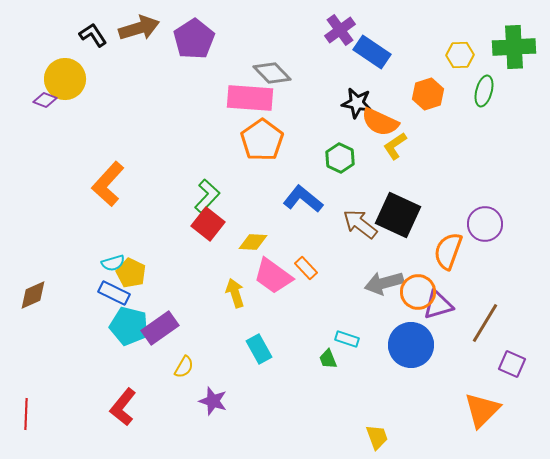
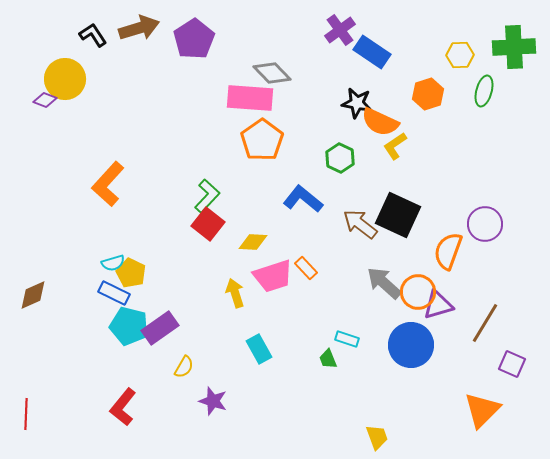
pink trapezoid at (273, 276): rotated 54 degrees counterclockwise
gray arrow at (384, 283): rotated 57 degrees clockwise
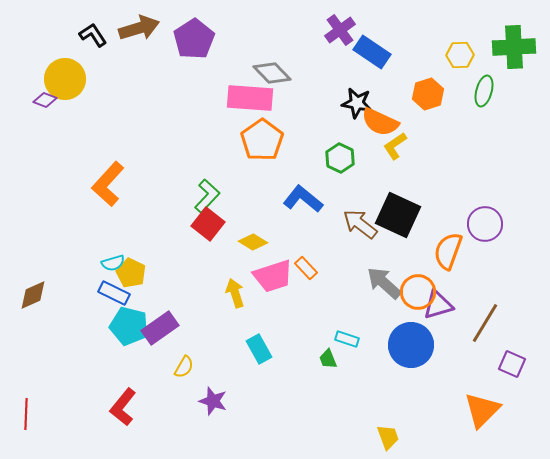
yellow diamond at (253, 242): rotated 28 degrees clockwise
yellow trapezoid at (377, 437): moved 11 px right
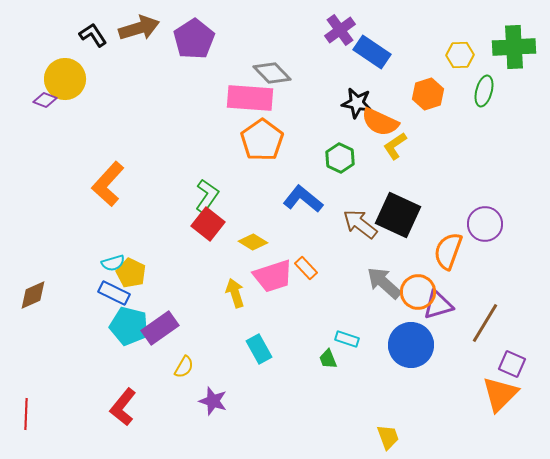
green L-shape at (207, 196): rotated 8 degrees counterclockwise
orange triangle at (482, 410): moved 18 px right, 16 px up
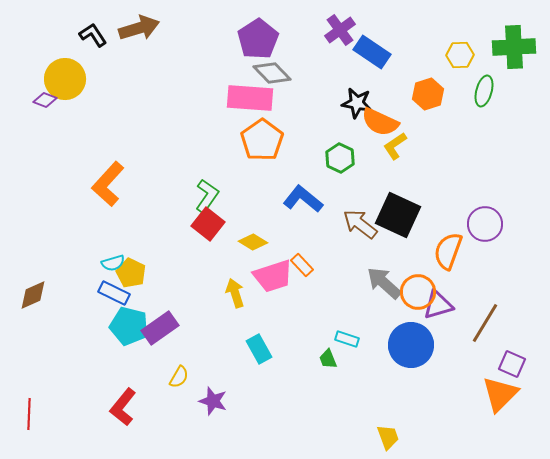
purple pentagon at (194, 39): moved 64 px right
orange rectangle at (306, 268): moved 4 px left, 3 px up
yellow semicircle at (184, 367): moved 5 px left, 10 px down
red line at (26, 414): moved 3 px right
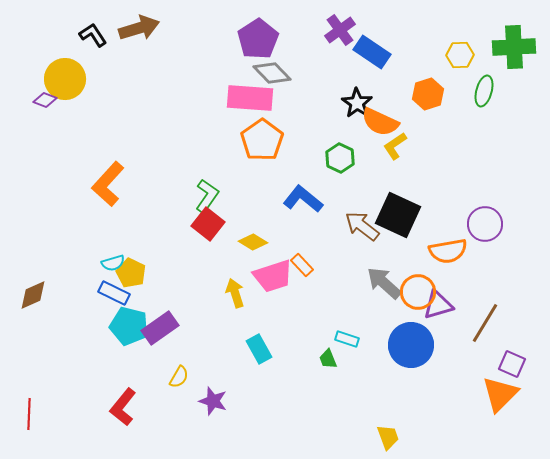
black star at (357, 103): rotated 24 degrees clockwise
brown arrow at (360, 224): moved 2 px right, 2 px down
orange semicircle at (448, 251): rotated 120 degrees counterclockwise
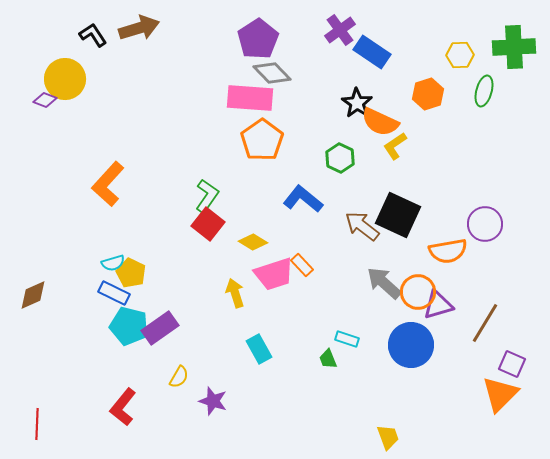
pink trapezoid at (273, 276): moved 1 px right, 2 px up
red line at (29, 414): moved 8 px right, 10 px down
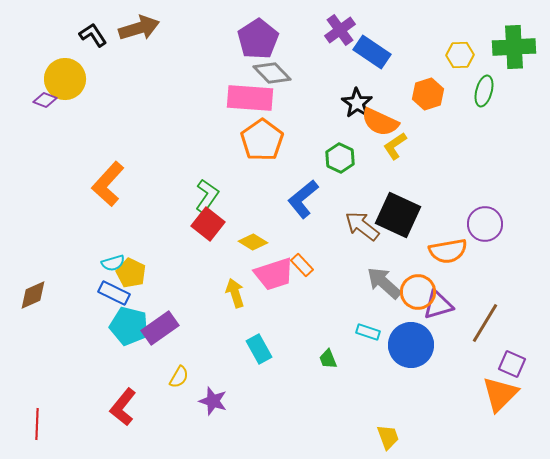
blue L-shape at (303, 199): rotated 78 degrees counterclockwise
cyan rectangle at (347, 339): moved 21 px right, 7 px up
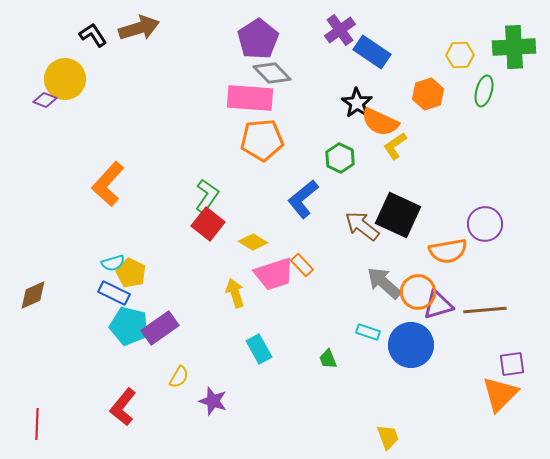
orange pentagon at (262, 140): rotated 30 degrees clockwise
brown line at (485, 323): moved 13 px up; rotated 54 degrees clockwise
purple square at (512, 364): rotated 32 degrees counterclockwise
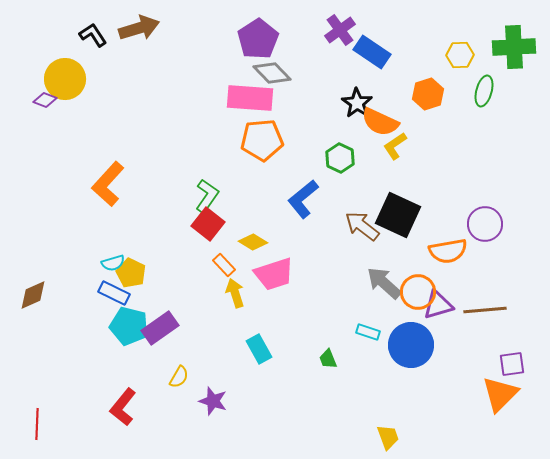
orange rectangle at (302, 265): moved 78 px left
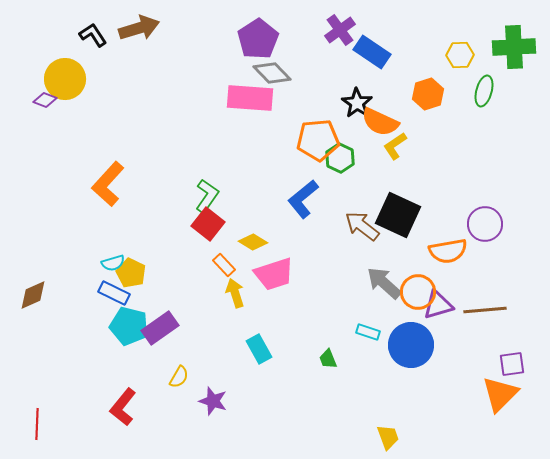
orange pentagon at (262, 140): moved 56 px right
